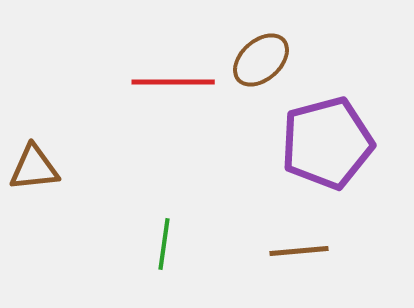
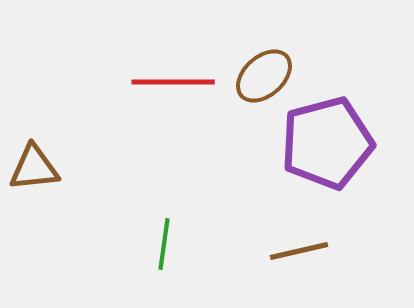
brown ellipse: moved 3 px right, 16 px down
brown line: rotated 8 degrees counterclockwise
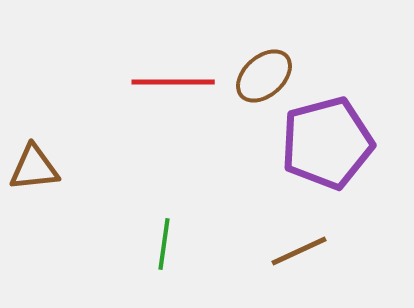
brown line: rotated 12 degrees counterclockwise
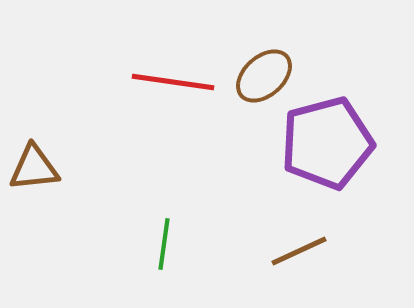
red line: rotated 8 degrees clockwise
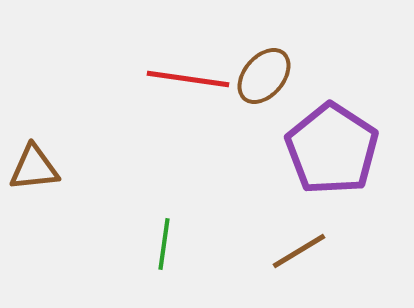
brown ellipse: rotated 8 degrees counterclockwise
red line: moved 15 px right, 3 px up
purple pentagon: moved 5 px right, 6 px down; rotated 24 degrees counterclockwise
brown line: rotated 6 degrees counterclockwise
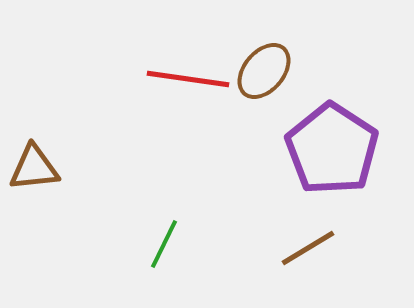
brown ellipse: moved 5 px up
green line: rotated 18 degrees clockwise
brown line: moved 9 px right, 3 px up
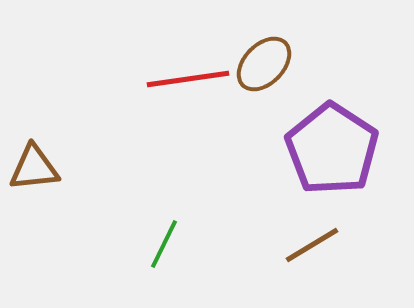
brown ellipse: moved 7 px up; rotated 4 degrees clockwise
red line: rotated 16 degrees counterclockwise
brown line: moved 4 px right, 3 px up
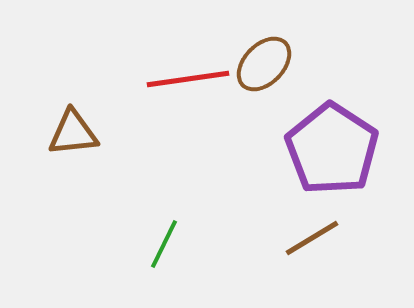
brown triangle: moved 39 px right, 35 px up
brown line: moved 7 px up
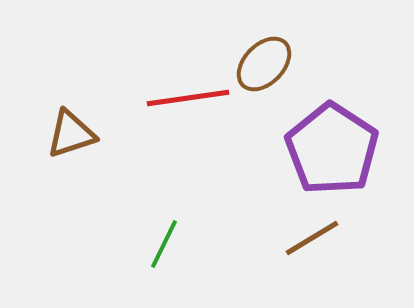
red line: moved 19 px down
brown triangle: moved 2 px left, 1 px down; rotated 12 degrees counterclockwise
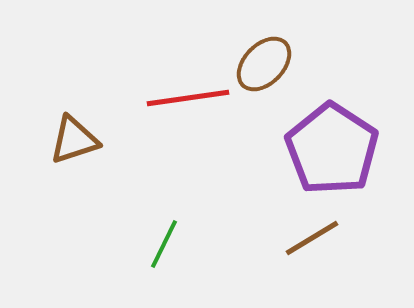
brown triangle: moved 3 px right, 6 px down
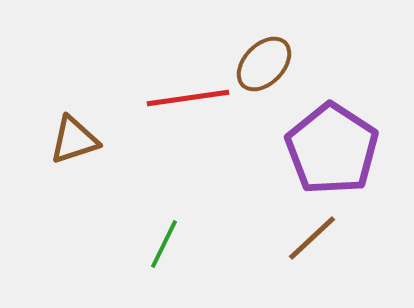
brown line: rotated 12 degrees counterclockwise
